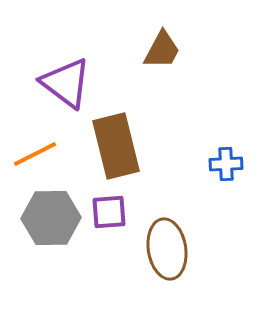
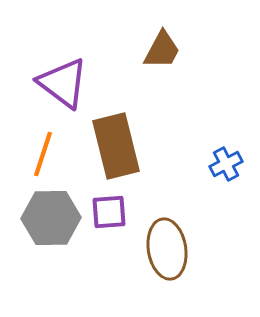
purple triangle: moved 3 px left
orange line: moved 8 px right; rotated 45 degrees counterclockwise
blue cross: rotated 24 degrees counterclockwise
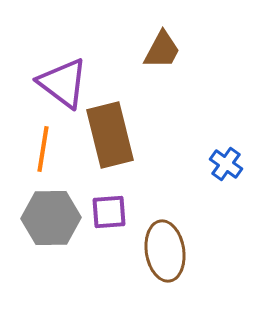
brown rectangle: moved 6 px left, 11 px up
orange line: moved 5 px up; rotated 9 degrees counterclockwise
blue cross: rotated 28 degrees counterclockwise
brown ellipse: moved 2 px left, 2 px down
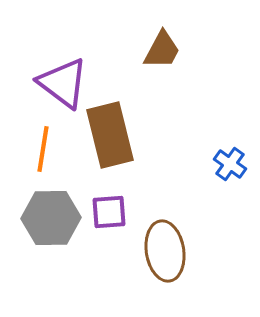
blue cross: moved 4 px right
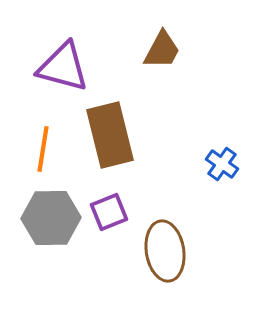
purple triangle: moved 16 px up; rotated 22 degrees counterclockwise
blue cross: moved 8 px left
purple square: rotated 18 degrees counterclockwise
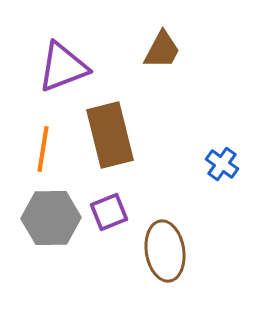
purple triangle: rotated 36 degrees counterclockwise
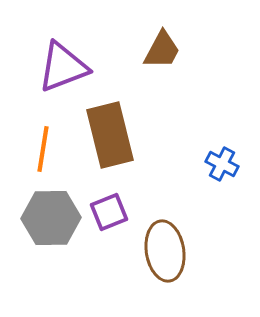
blue cross: rotated 8 degrees counterclockwise
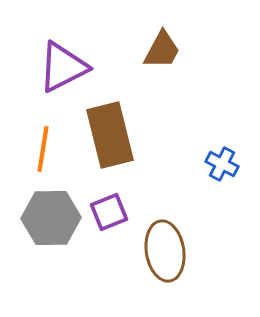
purple triangle: rotated 6 degrees counterclockwise
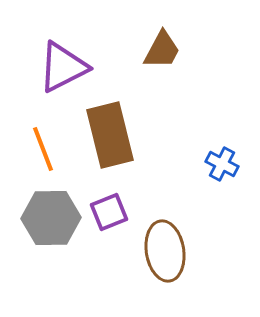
orange line: rotated 30 degrees counterclockwise
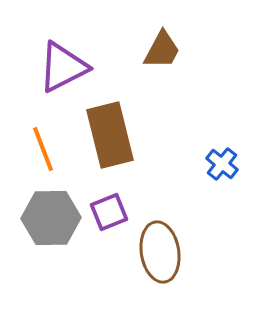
blue cross: rotated 12 degrees clockwise
brown ellipse: moved 5 px left, 1 px down
